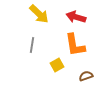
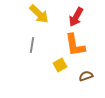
red arrow: rotated 78 degrees counterclockwise
yellow square: moved 3 px right
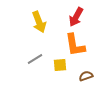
yellow arrow: moved 8 px down; rotated 25 degrees clockwise
gray line: moved 3 px right, 14 px down; rotated 49 degrees clockwise
yellow square: rotated 24 degrees clockwise
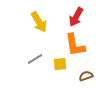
yellow arrow: rotated 10 degrees counterclockwise
yellow square: moved 1 px up
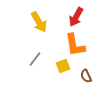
gray line: rotated 21 degrees counterclockwise
yellow square: moved 3 px right, 2 px down; rotated 16 degrees counterclockwise
brown semicircle: rotated 96 degrees counterclockwise
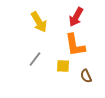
yellow square: rotated 24 degrees clockwise
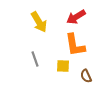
red arrow: rotated 30 degrees clockwise
gray line: rotated 56 degrees counterclockwise
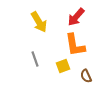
red arrow: rotated 18 degrees counterclockwise
yellow square: rotated 24 degrees counterclockwise
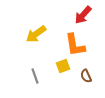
red arrow: moved 7 px right, 2 px up
yellow arrow: moved 3 px left, 12 px down; rotated 85 degrees clockwise
gray line: moved 17 px down
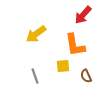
yellow square: rotated 16 degrees clockwise
